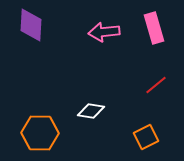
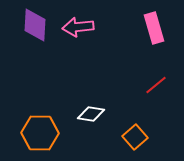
purple diamond: moved 4 px right
pink arrow: moved 26 px left, 5 px up
white diamond: moved 3 px down
orange square: moved 11 px left; rotated 15 degrees counterclockwise
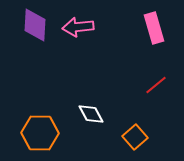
white diamond: rotated 52 degrees clockwise
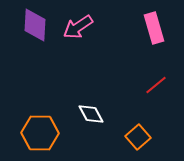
pink arrow: rotated 28 degrees counterclockwise
orange square: moved 3 px right
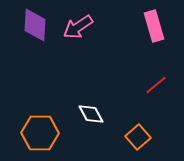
pink rectangle: moved 2 px up
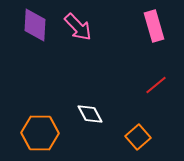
pink arrow: rotated 100 degrees counterclockwise
white diamond: moved 1 px left
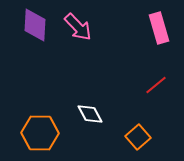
pink rectangle: moved 5 px right, 2 px down
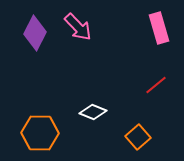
purple diamond: moved 8 px down; rotated 24 degrees clockwise
white diamond: moved 3 px right, 2 px up; rotated 40 degrees counterclockwise
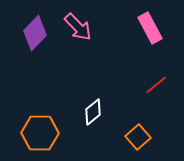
pink rectangle: moved 9 px left; rotated 12 degrees counterclockwise
purple diamond: rotated 16 degrees clockwise
white diamond: rotated 60 degrees counterclockwise
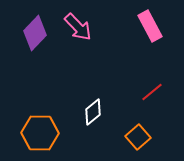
pink rectangle: moved 2 px up
red line: moved 4 px left, 7 px down
